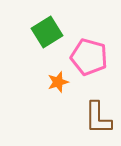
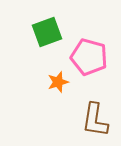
green square: rotated 12 degrees clockwise
brown L-shape: moved 3 px left, 2 px down; rotated 9 degrees clockwise
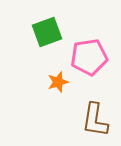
pink pentagon: rotated 24 degrees counterclockwise
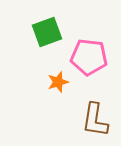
pink pentagon: rotated 15 degrees clockwise
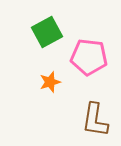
green square: rotated 8 degrees counterclockwise
orange star: moved 8 px left
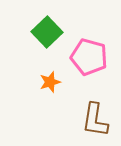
green square: rotated 16 degrees counterclockwise
pink pentagon: rotated 9 degrees clockwise
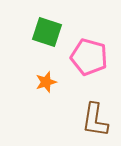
green square: rotated 28 degrees counterclockwise
orange star: moved 4 px left
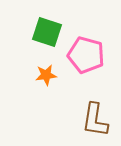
pink pentagon: moved 3 px left, 2 px up
orange star: moved 7 px up; rotated 10 degrees clockwise
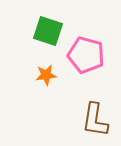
green square: moved 1 px right, 1 px up
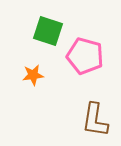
pink pentagon: moved 1 px left, 1 px down
orange star: moved 13 px left
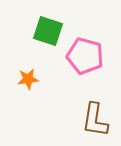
orange star: moved 5 px left, 4 px down
